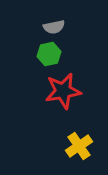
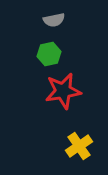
gray semicircle: moved 7 px up
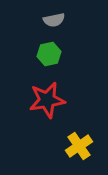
red star: moved 16 px left, 9 px down
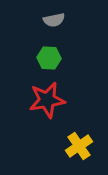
green hexagon: moved 4 px down; rotated 15 degrees clockwise
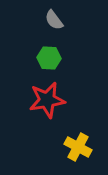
gray semicircle: rotated 65 degrees clockwise
yellow cross: moved 1 px left, 1 px down; rotated 28 degrees counterclockwise
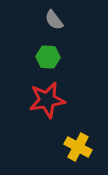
green hexagon: moved 1 px left, 1 px up
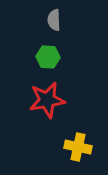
gray semicircle: rotated 35 degrees clockwise
yellow cross: rotated 16 degrees counterclockwise
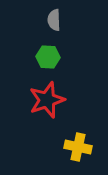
red star: rotated 9 degrees counterclockwise
